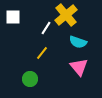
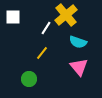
green circle: moved 1 px left
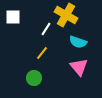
yellow cross: rotated 20 degrees counterclockwise
white line: moved 1 px down
green circle: moved 5 px right, 1 px up
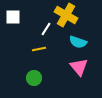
yellow line: moved 3 px left, 4 px up; rotated 40 degrees clockwise
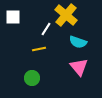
yellow cross: rotated 10 degrees clockwise
green circle: moved 2 px left
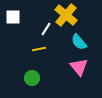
cyan semicircle: moved 1 px right; rotated 30 degrees clockwise
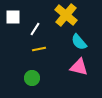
white line: moved 11 px left
pink triangle: rotated 36 degrees counterclockwise
